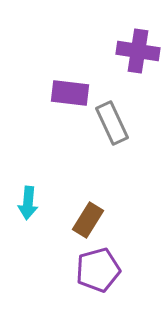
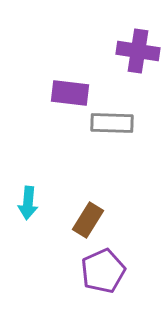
gray rectangle: rotated 63 degrees counterclockwise
purple pentagon: moved 5 px right, 1 px down; rotated 9 degrees counterclockwise
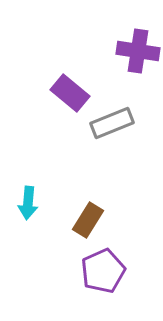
purple rectangle: rotated 33 degrees clockwise
gray rectangle: rotated 24 degrees counterclockwise
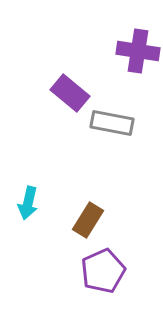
gray rectangle: rotated 33 degrees clockwise
cyan arrow: rotated 8 degrees clockwise
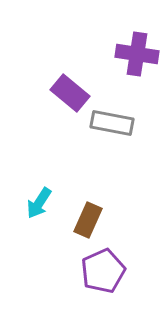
purple cross: moved 1 px left, 3 px down
cyan arrow: moved 11 px right; rotated 20 degrees clockwise
brown rectangle: rotated 8 degrees counterclockwise
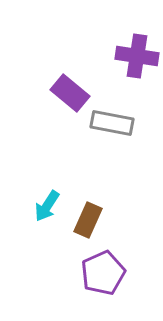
purple cross: moved 2 px down
cyan arrow: moved 8 px right, 3 px down
purple pentagon: moved 2 px down
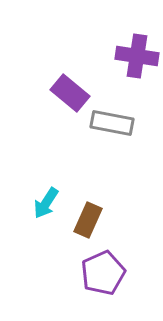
cyan arrow: moved 1 px left, 3 px up
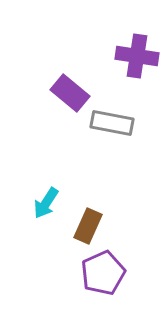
brown rectangle: moved 6 px down
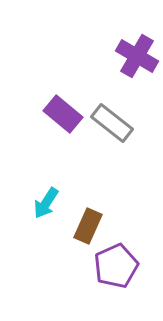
purple cross: rotated 21 degrees clockwise
purple rectangle: moved 7 px left, 21 px down
gray rectangle: rotated 27 degrees clockwise
purple pentagon: moved 13 px right, 7 px up
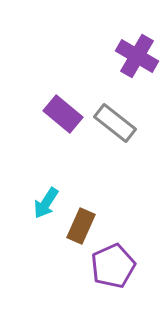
gray rectangle: moved 3 px right
brown rectangle: moved 7 px left
purple pentagon: moved 3 px left
